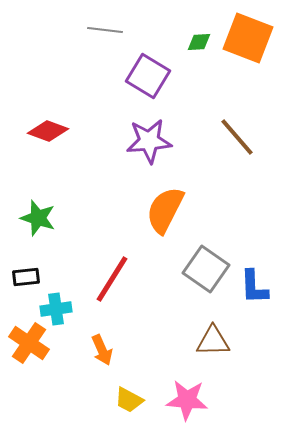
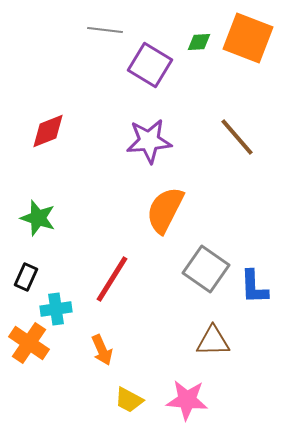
purple square: moved 2 px right, 11 px up
red diamond: rotated 42 degrees counterclockwise
black rectangle: rotated 60 degrees counterclockwise
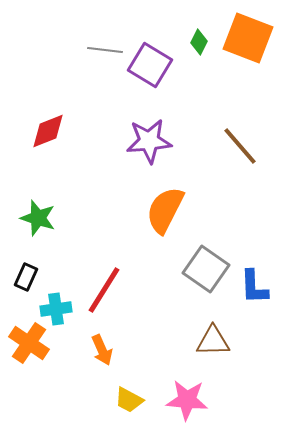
gray line: moved 20 px down
green diamond: rotated 60 degrees counterclockwise
brown line: moved 3 px right, 9 px down
red line: moved 8 px left, 11 px down
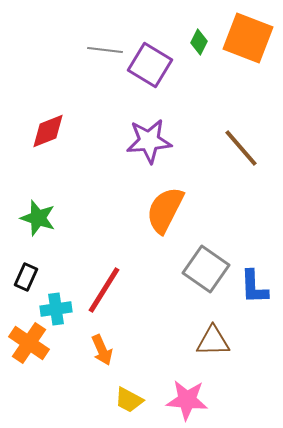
brown line: moved 1 px right, 2 px down
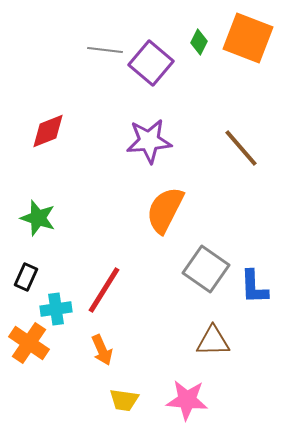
purple square: moved 1 px right, 2 px up; rotated 9 degrees clockwise
yellow trapezoid: moved 5 px left; rotated 20 degrees counterclockwise
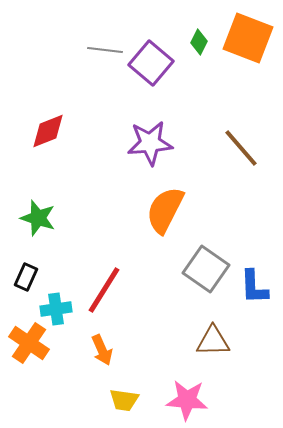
purple star: moved 1 px right, 2 px down
